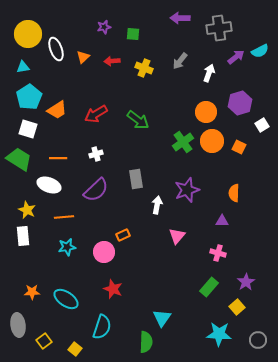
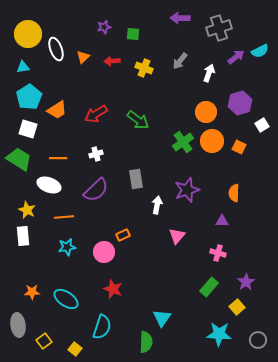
gray cross at (219, 28): rotated 10 degrees counterclockwise
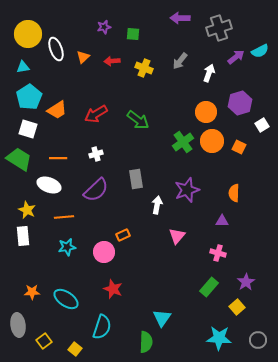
cyan star at (219, 334): moved 4 px down
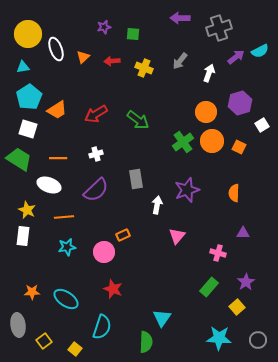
purple triangle at (222, 221): moved 21 px right, 12 px down
white rectangle at (23, 236): rotated 12 degrees clockwise
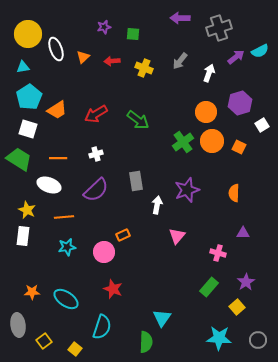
gray rectangle at (136, 179): moved 2 px down
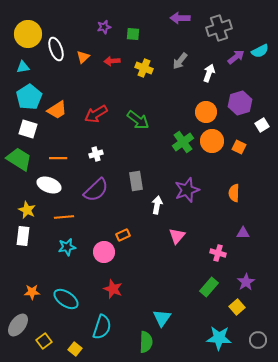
gray ellipse at (18, 325): rotated 45 degrees clockwise
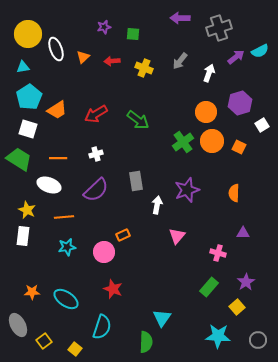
gray ellipse at (18, 325): rotated 65 degrees counterclockwise
cyan star at (219, 338): moved 1 px left, 2 px up
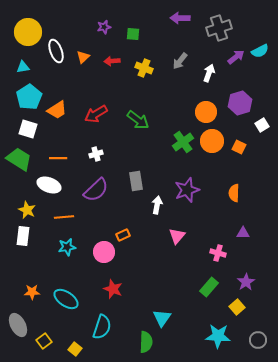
yellow circle at (28, 34): moved 2 px up
white ellipse at (56, 49): moved 2 px down
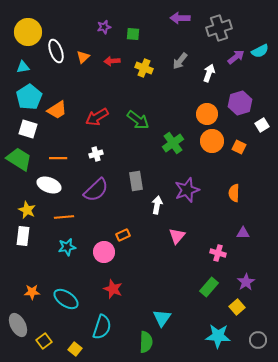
orange circle at (206, 112): moved 1 px right, 2 px down
red arrow at (96, 114): moved 1 px right, 3 px down
green cross at (183, 142): moved 10 px left, 1 px down
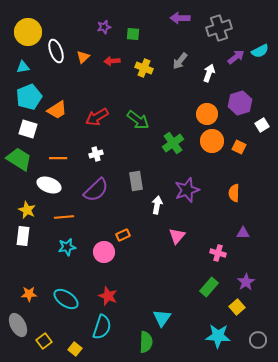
cyan pentagon at (29, 97): rotated 10 degrees clockwise
red star at (113, 289): moved 5 px left, 7 px down
orange star at (32, 292): moved 3 px left, 2 px down
